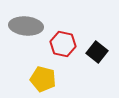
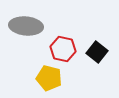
red hexagon: moved 5 px down
yellow pentagon: moved 6 px right, 1 px up
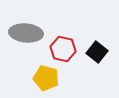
gray ellipse: moved 7 px down
yellow pentagon: moved 3 px left
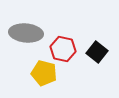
yellow pentagon: moved 2 px left, 5 px up
